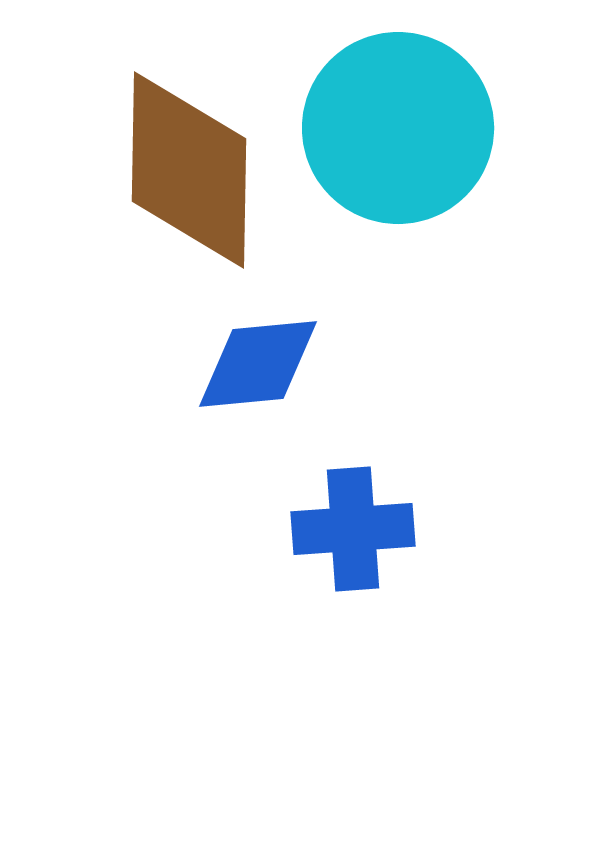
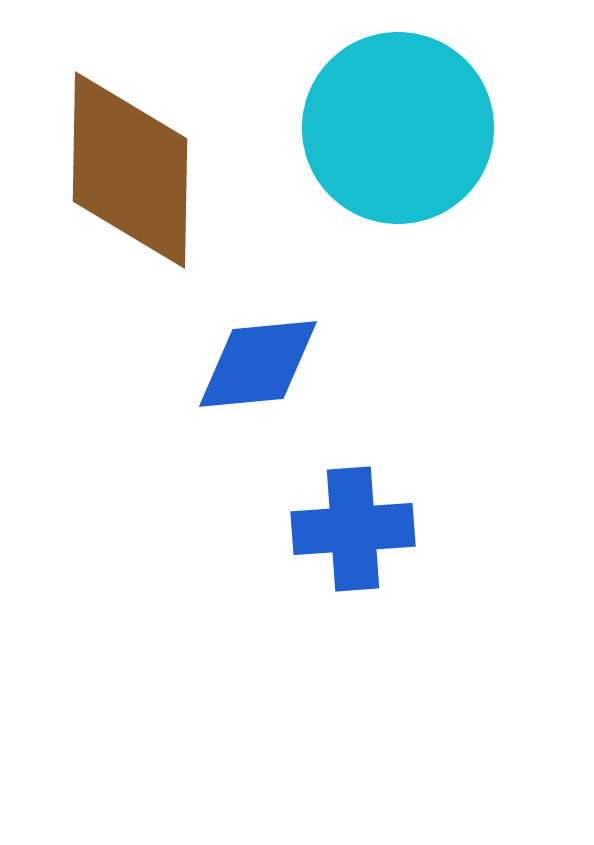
brown diamond: moved 59 px left
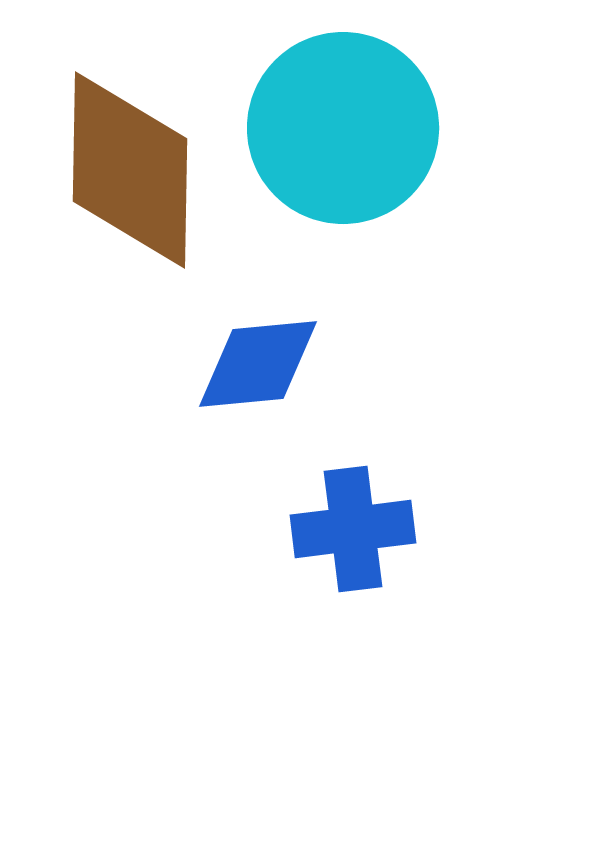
cyan circle: moved 55 px left
blue cross: rotated 3 degrees counterclockwise
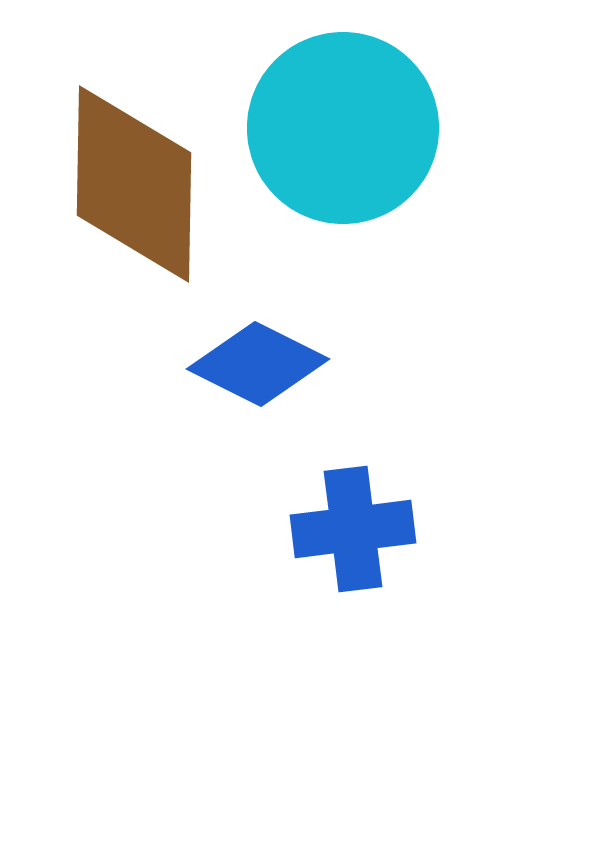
brown diamond: moved 4 px right, 14 px down
blue diamond: rotated 32 degrees clockwise
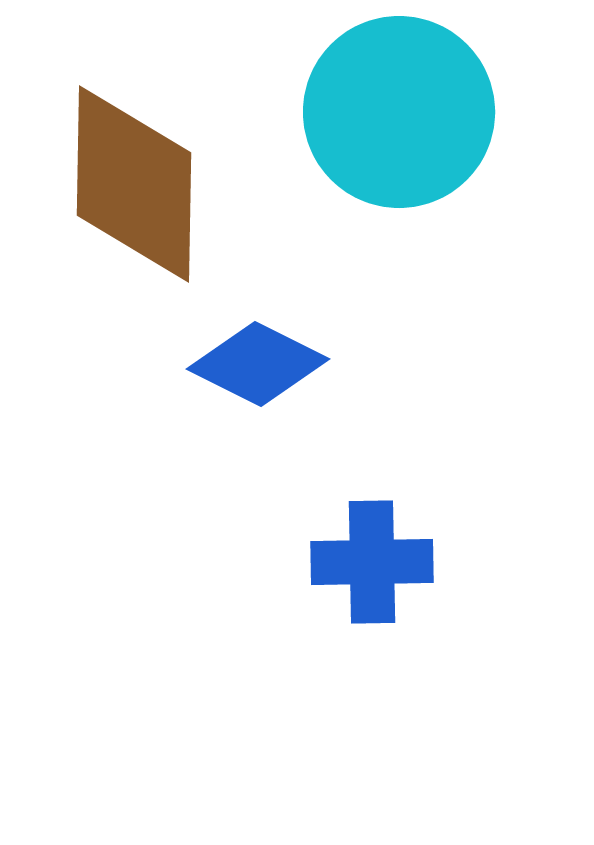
cyan circle: moved 56 px right, 16 px up
blue cross: moved 19 px right, 33 px down; rotated 6 degrees clockwise
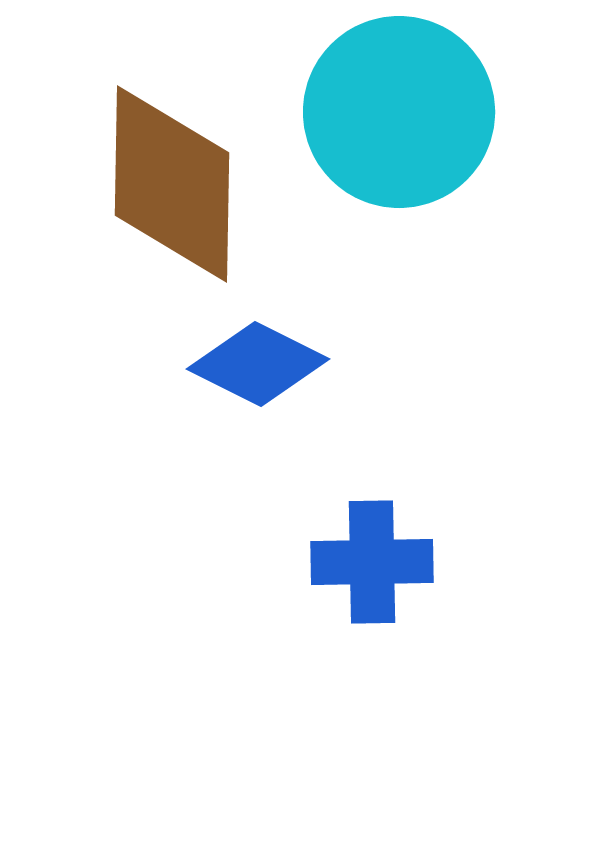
brown diamond: moved 38 px right
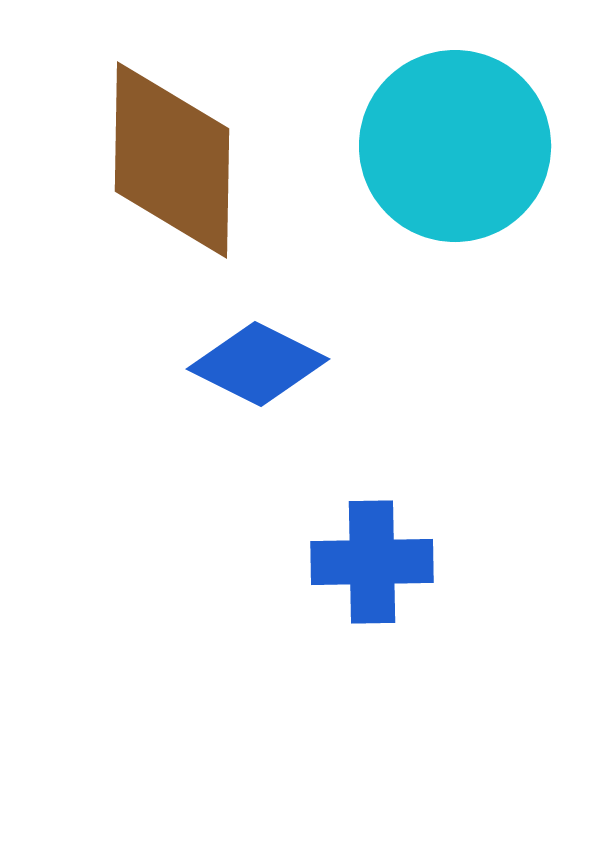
cyan circle: moved 56 px right, 34 px down
brown diamond: moved 24 px up
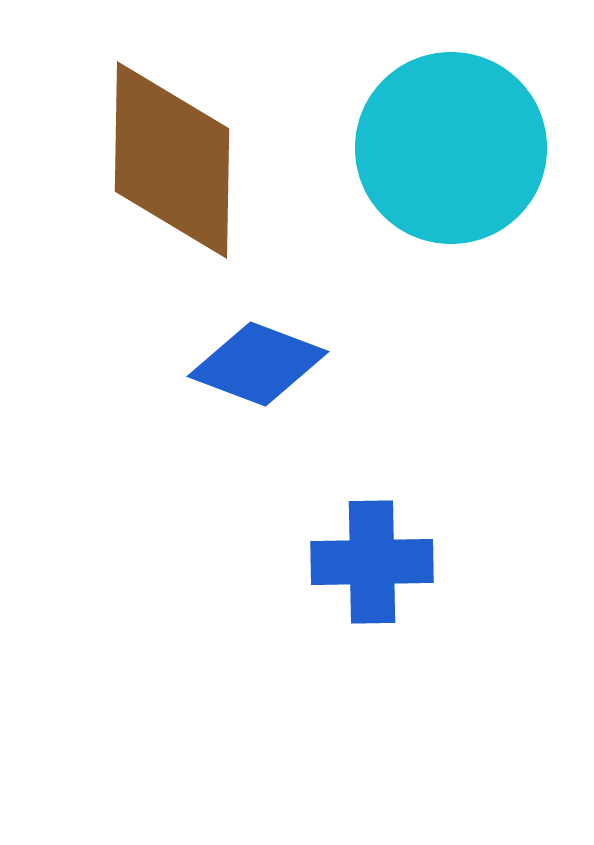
cyan circle: moved 4 px left, 2 px down
blue diamond: rotated 6 degrees counterclockwise
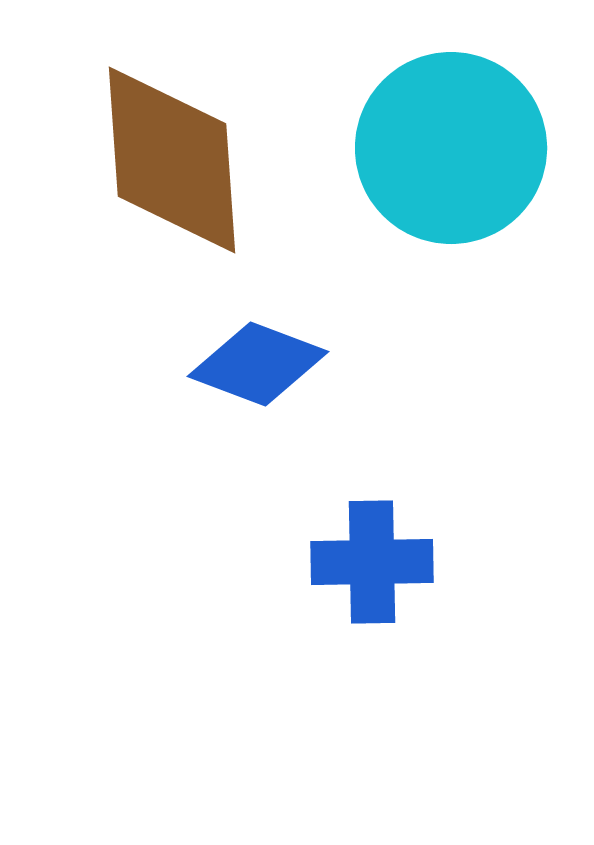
brown diamond: rotated 5 degrees counterclockwise
